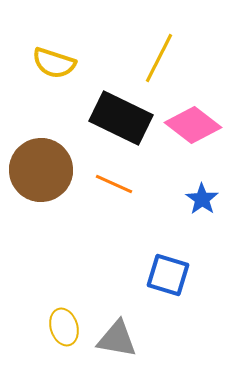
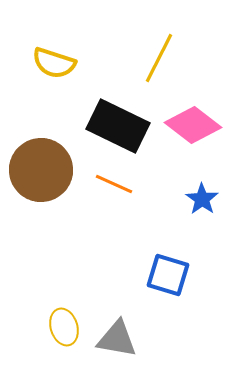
black rectangle: moved 3 px left, 8 px down
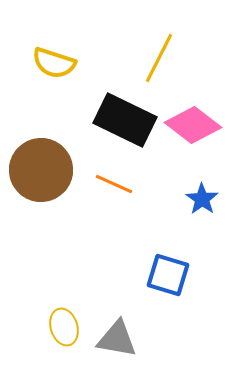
black rectangle: moved 7 px right, 6 px up
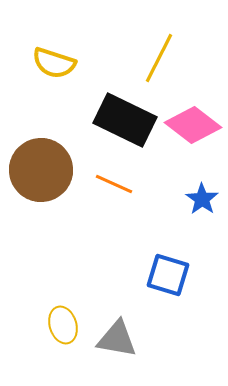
yellow ellipse: moved 1 px left, 2 px up
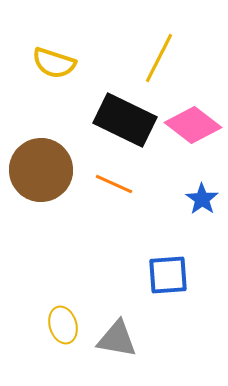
blue square: rotated 21 degrees counterclockwise
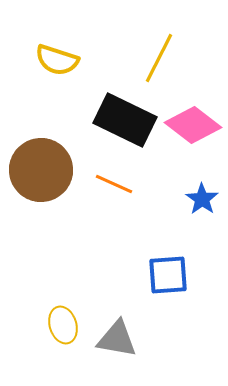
yellow semicircle: moved 3 px right, 3 px up
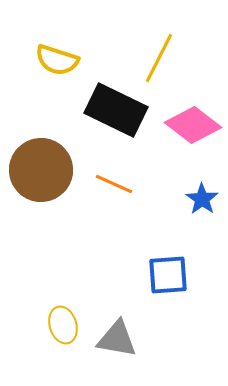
black rectangle: moved 9 px left, 10 px up
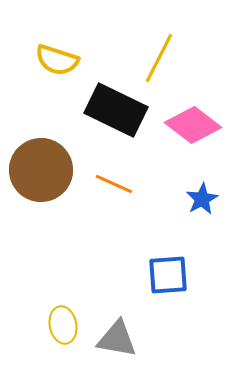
blue star: rotated 8 degrees clockwise
yellow ellipse: rotated 6 degrees clockwise
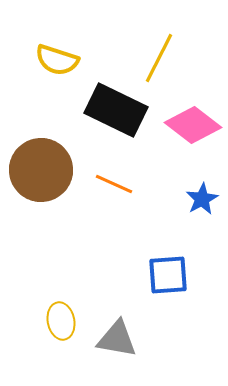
yellow ellipse: moved 2 px left, 4 px up
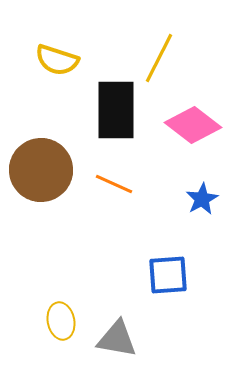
black rectangle: rotated 64 degrees clockwise
